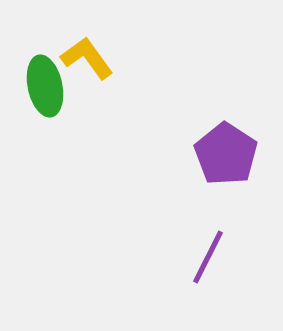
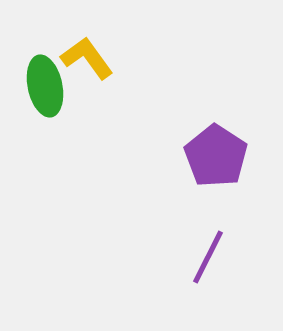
purple pentagon: moved 10 px left, 2 px down
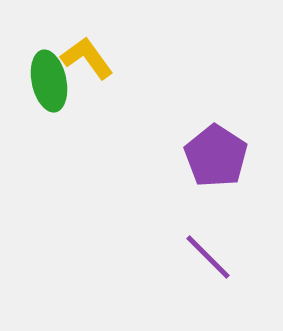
green ellipse: moved 4 px right, 5 px up
purple line: rotated 72 degrees counterclockwise
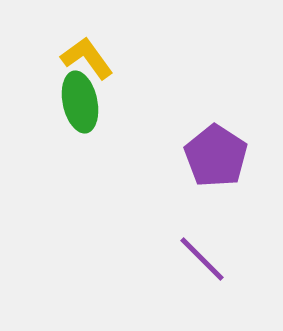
green ellipse: moved 31 px right, 21 px down
purple line: moved 6 px left, 2 px down
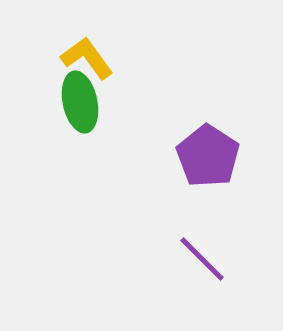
purple pentagon: moved 8 px left
